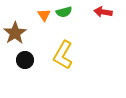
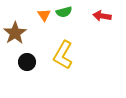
red arrow: moved 1 px left, 4 px down
black circle: moved 2 px right, 2 px down
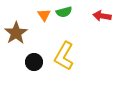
brown star: moved 1 px right
yellow L-shape: moved 1 px right, 1 px down
black circle: moved 7 px right
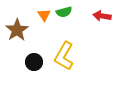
brown star: moved 1 px right, 3 px up
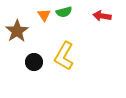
brown star: moved 1 px down
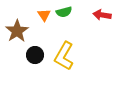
red arrow: moved 1 px up
black circle: moved 1 px right, 7 px up
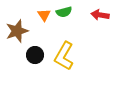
red arrow: moved 2 px left
brown star: rotated 15 degrees clockwise
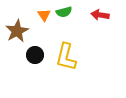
brown star: rotated 10 degrees counterclockwise
yellow L-shape: moved 2 px right, 1 px down; rotated 16 degrees counterclockwise
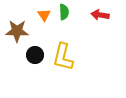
green semicircle: rotated 77 degrees counterclockwise
brown star: rotated 30 degrees clockwise
yellow L-shape: moved 3 px left
